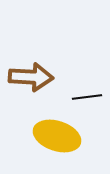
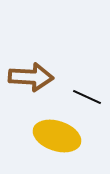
black line: rotated 32 degrees clockwise
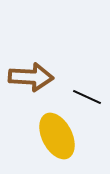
yellow ellipse: rotated 45 degrees clockwise
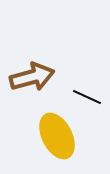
brown arrow: moved 1 px right; rotated 18 degrees counterclockwise
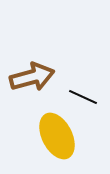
black line: moved 4 px left
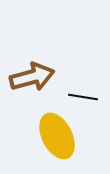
black line: rotated 16 degrees counterclockwise
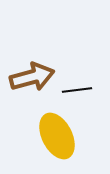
black line: moved 6 px left, 7 px up; rotated 16 degrees counterclockwise
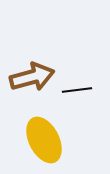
yellow ellipse: moved 13 px left, 4 px down
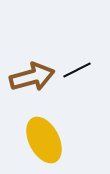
black line: moved 20 px up; rotated 20 degrees counterclockwise
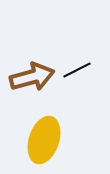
yellow ellipse: rotated 45 degrees clockwise
